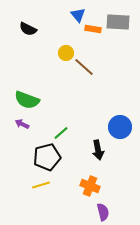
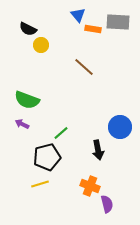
yellow circle: moved 25 px left, 8 px up
yellow line: moved 1 px left, 1 px up
purple semicircle: moved 4 px right, 8 px up
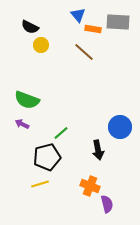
black semicircle: moved 2 px right, 2 px up
brown line: moved 15 px up
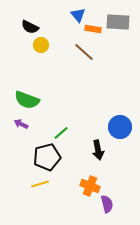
purple arrow: moved 1 px left
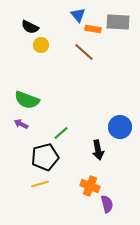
black pentagon: moved 2 px left
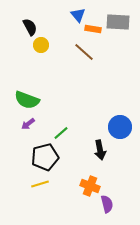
black semicircle: rotated 144 degrees counterclockwise
purple arrow: moved 7 px right; rotated 64 degrees counterclockwise
black arrow: moved 2 px right
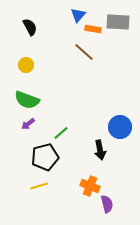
blue triangle: rotated 21 degrees clockwise
yellow circle: moved 15 px left, 20 px down
yellow line: moved 1 px left, 2 px down
